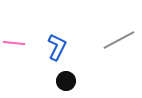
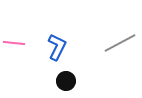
gray line: moved 1 px right, 3 px down
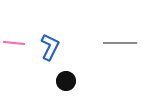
gray line: rotated 28 degrees clockwise
blue L-shape: moved 7 px left
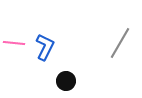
gray line: rotated 60 degrees counterclockwise
blue L-shape: moved 5 px left
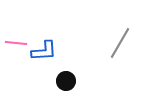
pink line: moved 2 px right
blue L-shape: moved 1 px left, 4 px down; rotated 60 degrees clockwise
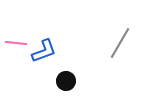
blue L-shape: rotated 16 degrees counterclockwise
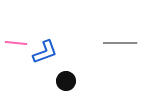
gray line: rotated 60 degrees clockwise
blue L-shape: moved 1 px right, 1 px down
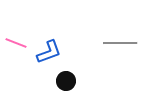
pink line: rotated 15 degrees clockwise
blue L-shape: moved 4 px right
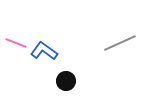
gray line: rotated 24 degrees counterclockwise
blue L-shape: moved 5 px left, 1 px up; rotated 124 degrees counterclockwise
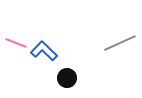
blue L-shape: rotated 8 degrees clockwise
black circle: moved 1 px right, 3 px up
